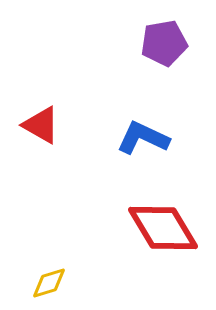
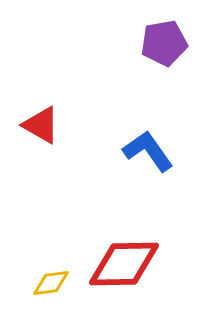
blue L-shape: moved 5 px right, 13 px down; rotated 30 degrees clockwise
red diamond: moved 39 px left, 36 px down; rotated 60 degrees counterclockwise
yellow diamond: moved 2 px right; rotated 9 degrees clockwise
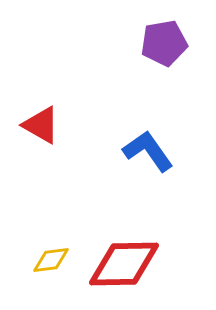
yellow diamond: moved 23 px up
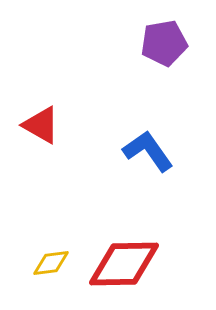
yellow diamond: moved 3 px down
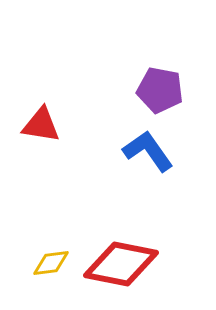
purple pentagon: moved 4 px left, 47 px down; rotated 21 degrees clockwise
red triangle: rotated 21 degrees counterclockwise
red diamond: moved 3 px left; rotated 12 degrees clockwise
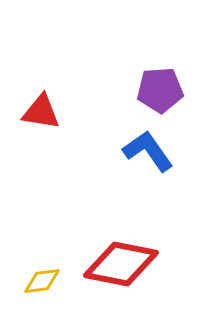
purple pentagon: rotated 15 degrees counterclockwise
red triangle: moved 13 px up
yellow diamond: moved 9 px left, 18 px down
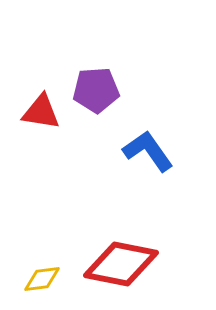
purple pentagon: moved 64 px left
yellow diamond: moved 2 px up
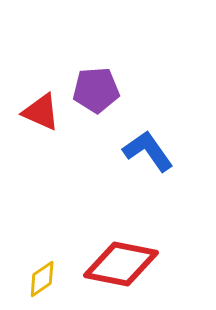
red triangle: rotated 15 degrees clockwise
yellow diamond: rotated 27 degrees counterclockwise
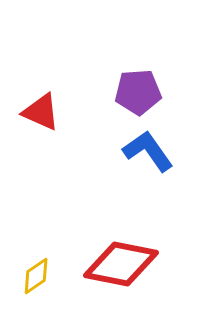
purple pentagon: moved 42 px right, 2 px down
yellow diamond: moved 6 px left, 3 px up
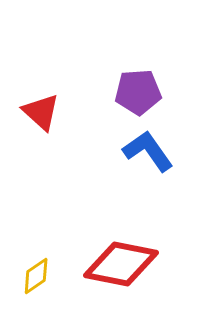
red triangle: rotated 18 degrees clockwise
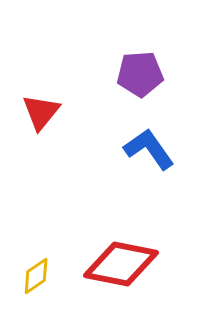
purple pentagon: moved 2 px right, 18 px up
red triangle: rotated 27 degrees clockwise
blue L-shape: moved 1 px right, 2 px up
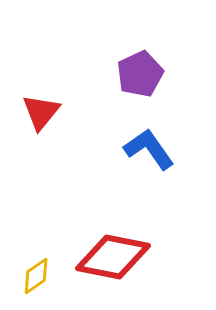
purple pentagon: rotated 21 degrees counterclockwise
red diamond: moved 8 px left, 7 px up
